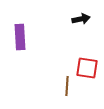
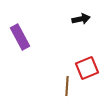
purple rectangle: rotated 25 degrees counterclockwise
red square: rotated 30 degrees counterclockwise
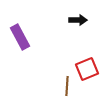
black arrow: moved 3 px left, 1 px down; rotated 12 degrees clockwise
red square: moved 1 px down
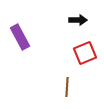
red square: moved 2 px left, 16 px up
brown line: moved 1 px down
